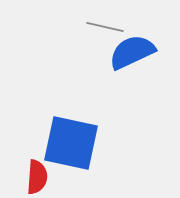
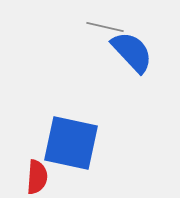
blue semicircle: rotated 72 degrees clockwise
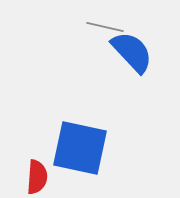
blue square: moved 9 px right, 5 px down
